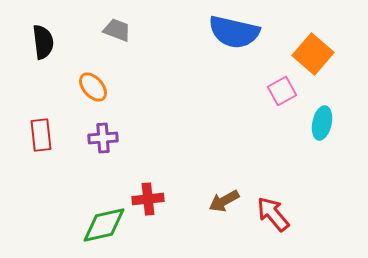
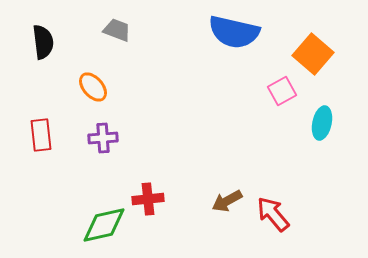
brown arrow: moved 3 px right
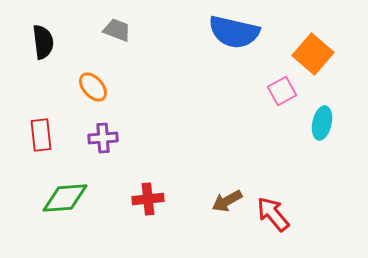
green diamond: moved 39 px left, 27 px up; rotated 9 degrees clockwise
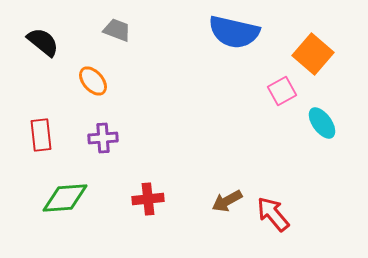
black semicircle: rotated 44 degrees counterclockwise
orange ellipse: moved 6 px up
cyan ellipse: rotated 48 degrees counterclockwise
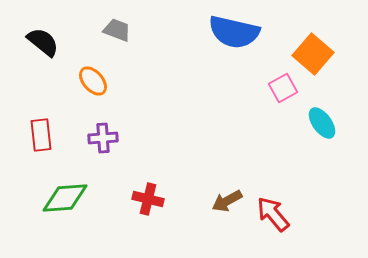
pink square: moved 1 px right, 3 px up
red cross: rotated 20 degrees clockwise
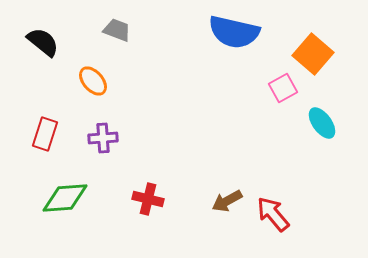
red rectangle: moved 4 px right, 1 px up; rotated 24 degrees clockwise
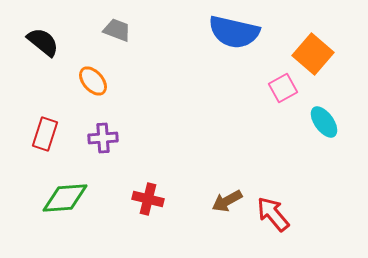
cyan ellipse: moved 2 px right, 1 px up
